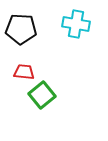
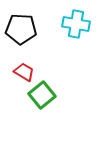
red trapezoid: rotated 25 degrees clockwise
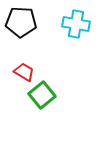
black pentagon: moved 7 px up
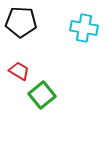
cyan cross: moved 8 px right, 4 px down
red trapezoid: moved 5 px left, 1 px up
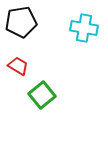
black pentagon: rotated 12 degrees counterclockwise
red trapezoid: moved 1 px left, 5 px up
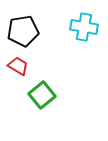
black pentagon: moved 2 px right, 9 px down
cyan cross: moved 1 px up
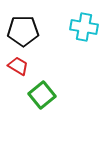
black pentagon: rotated 8 degrees clockwise
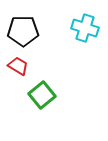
cyan cross: moved 1 px right, 1 px down; rotated 8 degrees clockwise
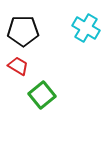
cyan cross: moved 1 px right; rotated 12 degrees clockwise
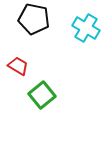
black pentagon: moved 11 px right, 12 px up; rotated 12 degrees clockwise
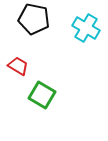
green square: rotated 20 degrees counterclockwise
